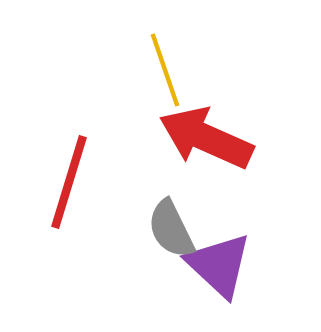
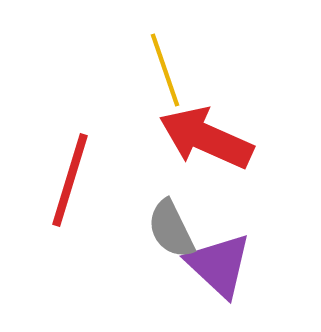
red line: moved 1 px right, 2 px up
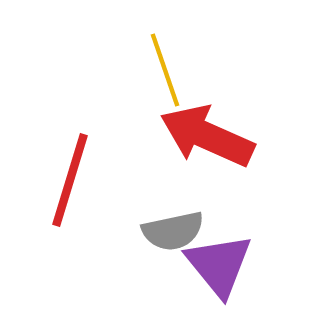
red arrow: moved 1 px right, 2 px up
gray semicircle: moved 2 px right, 2 px down; rotated 76 degrees counterclockwise
purple triangle: rotated 8 degrees clockwise
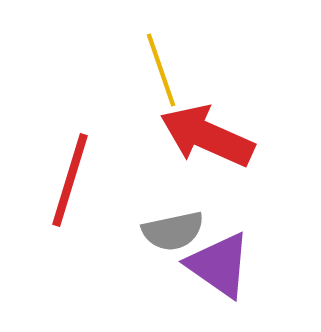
yellow line: moved 4 px left
purple triangle: rotated 16 degrees counterclockwise
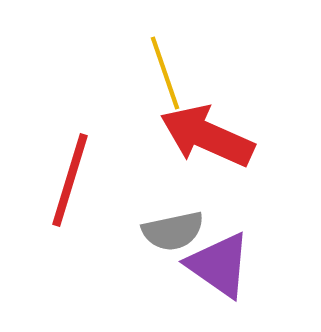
yellow line: moved 4 px right, 3 px down
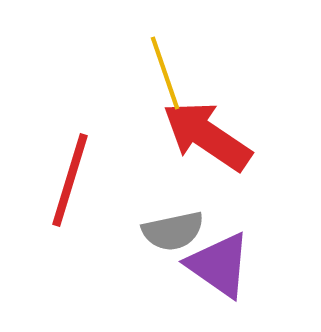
red arrow: rotated 10 degrees clockwise
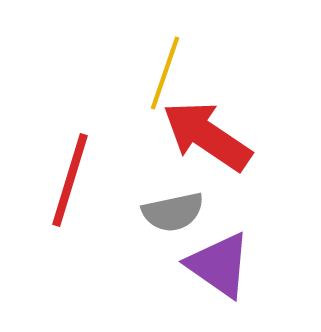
yellow line: rotated 38 degrees clockwise
gray semicircle: moved 19 px up
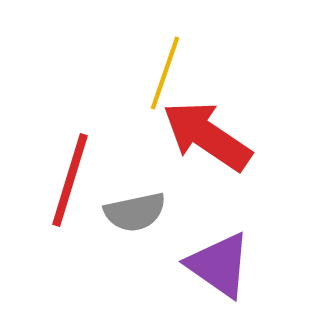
gray semicircle: moved 38 px left
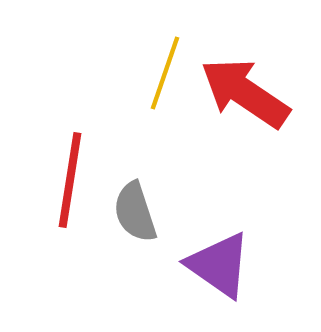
red arrow: moved 38 px right, 43 px up
red line: rotated 8 degrees counterclockwise
gray semicircle: rotated 84 degrees clockwise
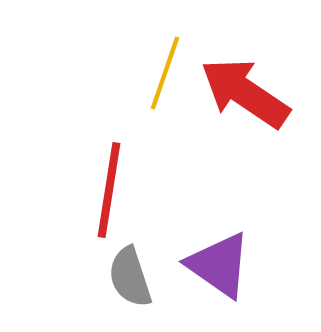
red line: moved 39 px right, 10 px down
gray semicircle: moved 5 px left, 65 px down
